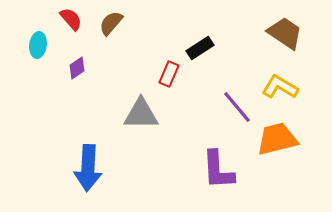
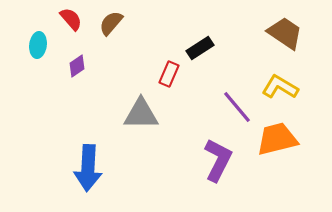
purple diamond: moved 2 px up
purple L-shape: moved 10 px up; rotated 150 degrees counterclockwise
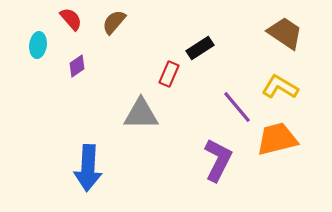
brown semicircle: moved 3 px right, 1 px up
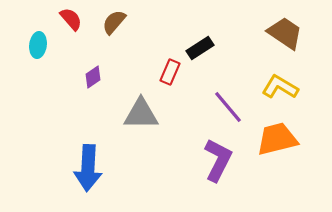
purple diamond: moved 16 px right, 11 px down
red rectangle: moved 1 px right, 2 px up
purple line: moved 9 px left
